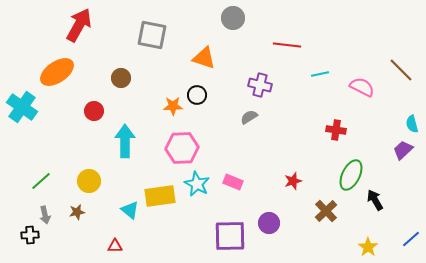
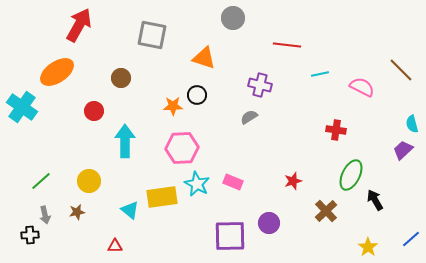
yellow rectangle: moved 2 px right, 1 px down
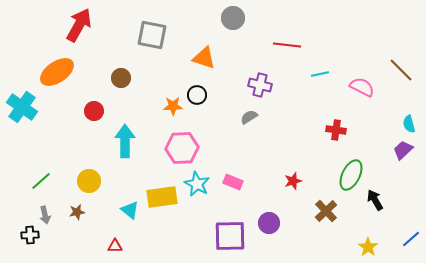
cyan semicircle: moved 3 px left
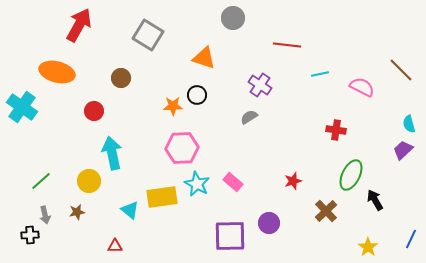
gray square: moved 4 px left; rotated 20 degrees clockwise
orange ellipse: rotated 48 degrees clockwise
purple cross: rotated 20 degrees clockwise
cyan arrow: moved 13 px left, 12 px down; rotated 12 degrees counterclockwise
pink rectangle: rotated 18 degrees clockwise
blue line: rotated 24 degrees counterclockwise
